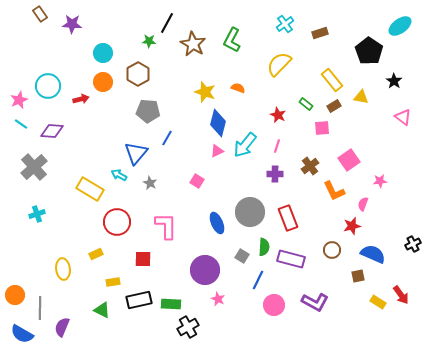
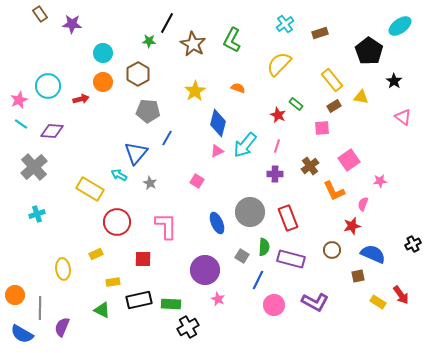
yellow star at (205, 92): moved 10 px left, 1 px up; rotated 20 degrees clockwise
green rectangle at (306, 104): moved 10 px left
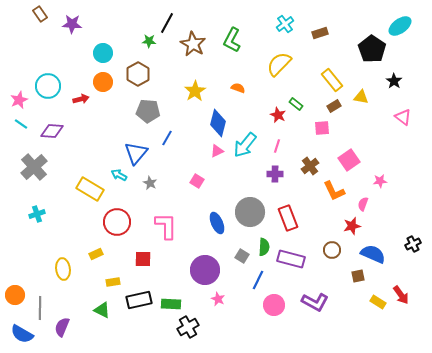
black pentagon at (369, 51): moved 3 px right, 2 px up
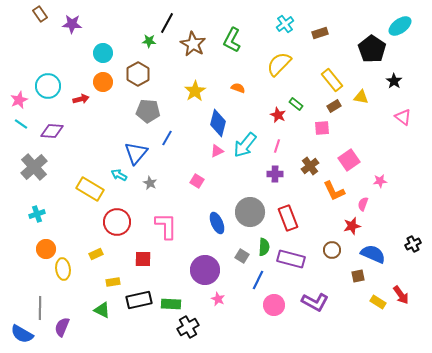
orange circle at (15, 295): moved 31 px right, 46 px up
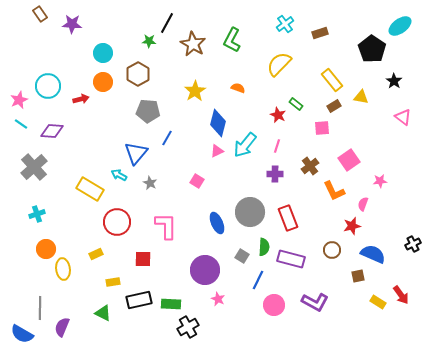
green triangle at (102, 310): moved 1 px right, 3 px down
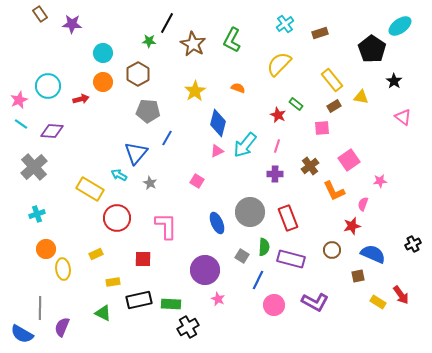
red circle at (117, 222): moved 4 px up
